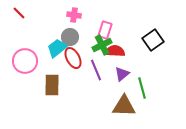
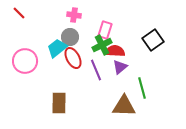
purple triangle: moved 2 px left, 7 px up
brown rectangle: moved 7 px right, 18 px down
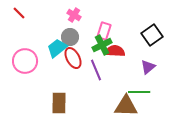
pink cross: rotated 24 degrees clockwise
pink rectangle: moved 1 px left, 1 px down
black square: moved 1 px left, 5 px up
purple triangle: moved 28 px right
green line: moved 3 px left, 4 px down; rotated 75 degrees counterclockwise
brown triangle: moved 2 px right
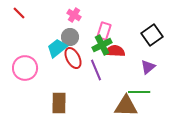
pink circle: moved 7 px down
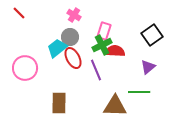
brown triangle: moved 11 px left
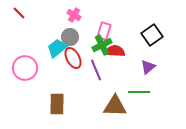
brown rectangle: moved 2 px left, 1 px down
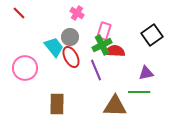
pink cross: moved 3 px right, 2 px up
cyan trapezoid: moved 3 px left, 1 px up; rotated 90 degrees clockwise
red ellipse: moved 2 px left, 1 px up
purple triangle: moved 2 px left, 6 px down; rotated 28 degrees clockwise
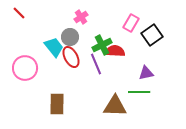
pink cross: moved 4 px right, 4 px down; rotated 24 degrees clockwise
pink rectangle: moved 27 px right, 8 px up; rotated 12 degrees clockwise
purple line: moved 6 px up
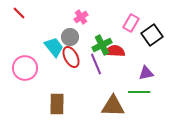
brown triangle: moved 2 px left
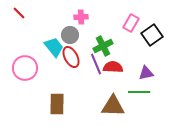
pink cross: rotated 32 degrees clockwise
gray circle: moved 2 px up
green cross: moved 1 px right, 1 px down
red semicircle: moved 2 px left, 16 px down
